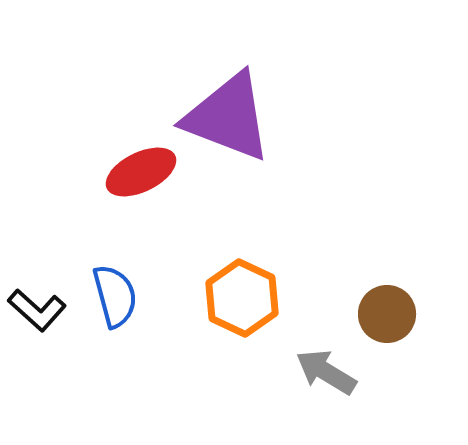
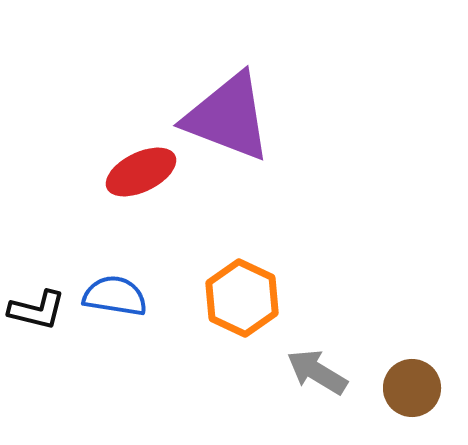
blue semicircle: rotated 66 degrees counterclockwise
black L-shape: rotated 28 degrees counterclockwise
brown circle: moved 25 px right, 74 px down
gray arrow: moved 9 px left
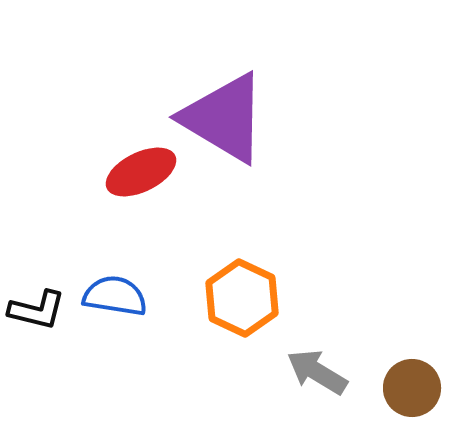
purple triangle: moved 4 px left, 1 px down; rotated 10 degrees clockwise
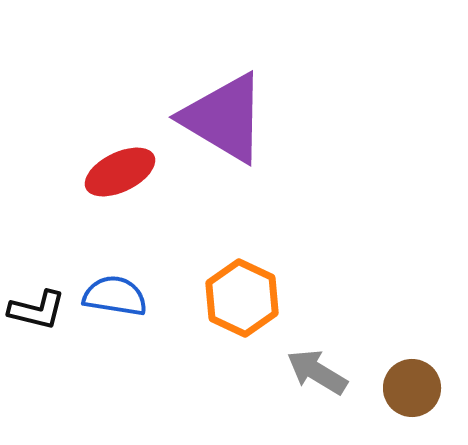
red ellipse: moved 21 px left
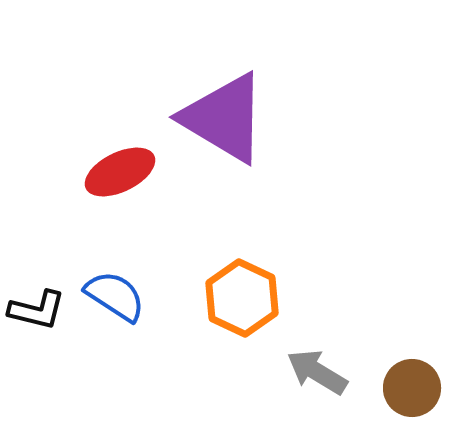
blue semicircle: rotated 24 degrees clockwise
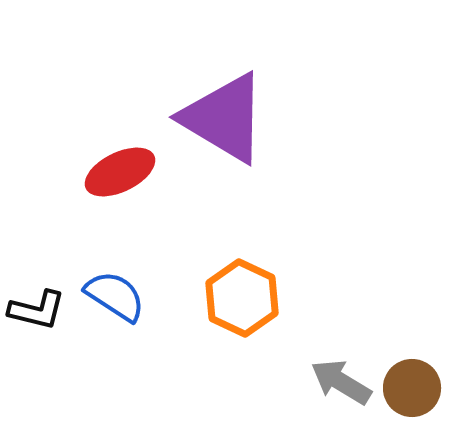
gray arrow: moved 24 px right, 10 px down
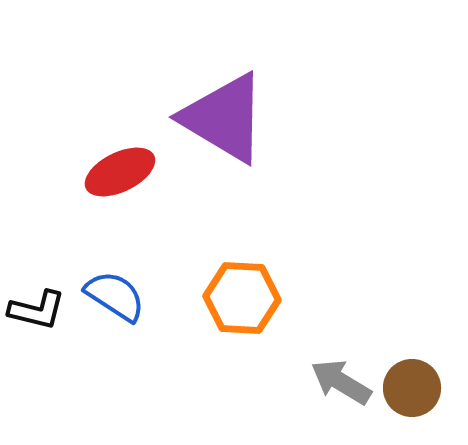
orange hexagon: rotated 22 degrees counterclockwise
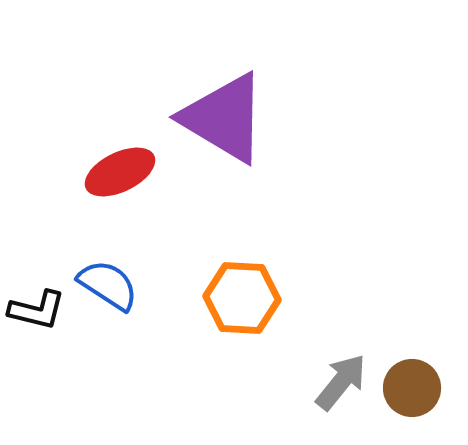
blue semicircle: moved 7 px left, 11 px up
gray arrow: rotated 98 degrees clockwise
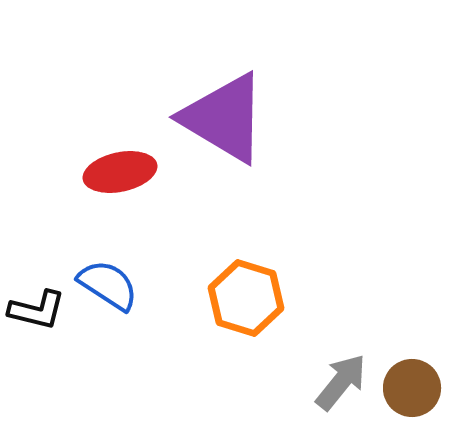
red ellipse: rotated 14 degrees clockwise
orange hexagon: moved 4 px right; rotated 14 degrees clockwise
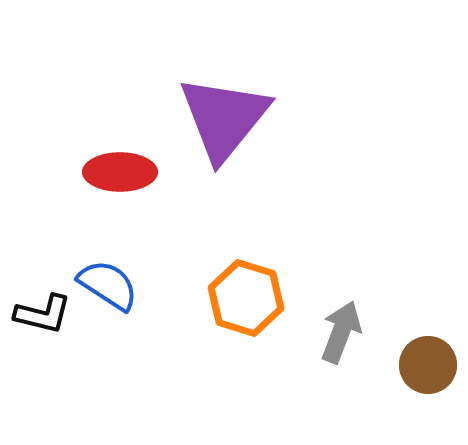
purple triangle: rotated 38 degrees clockwise
red ellipse: rotated 12 degrees clockwise
black L-shape: moved 6 px right, 4 px down
gray arrow: moved 50 px up; rotated 18 degrees counterclockwise
brown circle: moved 16 px right, 23 px up
